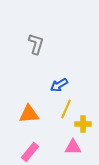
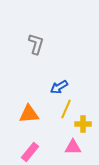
blue arrow: moved 2 px down
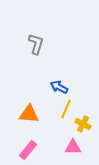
blue arrow: rotated 60 degrees clockwise
orange triangle: rotated 10 degrees clockwise
yellow cross: rotated 28 degrees clockwise
pink rectangle: moved 2 px left, 2 px up
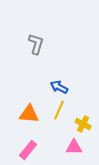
yellow line: moved 7 px left, 1 px down
pink triangle: moved 1 px right
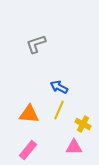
gray L-shape: rotated 125 degrees counterclockwise
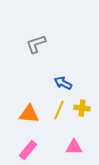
blue arrow: moved 4 px right, 4 px up
yellow cross: moved 1 px left, 16 px up; rotated 21 degrees counterclockwise
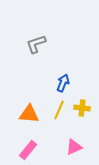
blue arrow: rotated 84 degrees clockwise
pink triangle: rotated 24 degrees counterclockwise
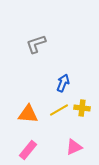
yellow line: rotated 36 degrees clockwise
orange triangle: moved 1 px left
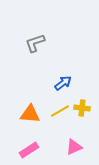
gray L-shape: moved 1 px left, 1 px up
blue arrow: rotated 30 degrees clockwise
yellow line: moved 1 px right, 1 px down
orange triangle: moved 2 px right
pink rectangle: moved 1 px right; rotated 18 degrees clockwise
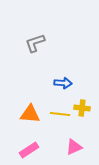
blue arrow: rotated 42 degrees clockwise
yellow line: moved 3 px down; rotated 36 degrees clockwise
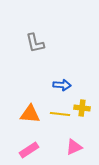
gray L-shape: rotated 85 degrees counterclockwise
blue arrow: moved 1 px left, 2 px down
